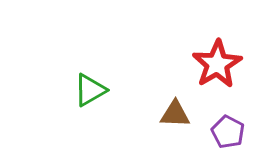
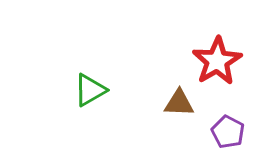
red star: moved 3 px up
brown triangle: moved 4 px right, 11 px up
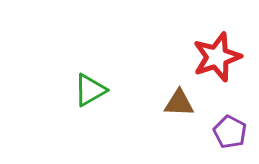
red star: moved 4 px up; rotated 12 degrees clockwise
purple pentagon: moved 2 px right
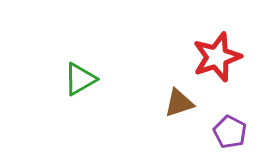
green triangle: moved 10 px left, 11 px up
brown triangle: rotated 20 degrees counterclockwise
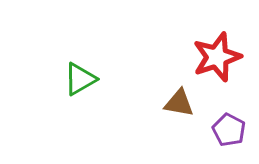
brown triangle: rotated 28 degrees clockwise
purple pentagon: moved 1 px left, 2 px up
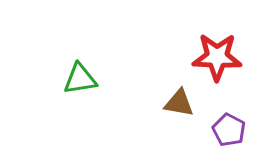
red star: rotated 21 degrees clockwise
green triangle: rotated 21 degrees clockwise
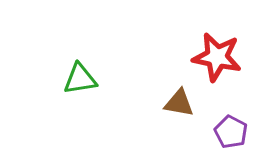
red star: rotated 9 degrees clockwise
purple pentagon: moved 2 px right, 2 px down
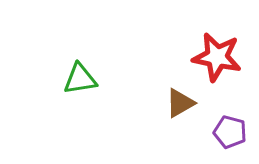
brown triangle: moved 1 px right; rotated 40 degrees counterclockwise
purple pentagon: moved 1 px left; rotated 12 degrees counterclockwise
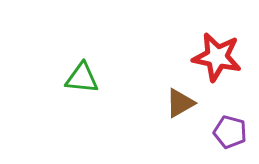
green triangle: moved 2 px right, 1 px up; rotated 15 degrees clockwise
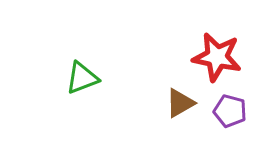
green triangle: rotated 27 degrees counterclockwise
purple pentagon: moved 21 px up
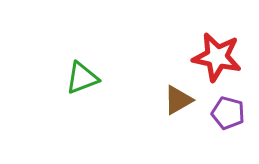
brown triangle: moved 2 px left, 3 px up
purple pentagon: moved 2 px left, 2 px down
